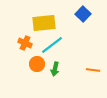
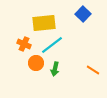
orange cross: moved 1 px left, 1 px down
orange circle: moved 1 px left, 1 px up
orange line: rotated 24 degrees clockwise
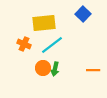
orange circle: moved 7 px right, 5 px down
orange line: rotated 32 degrees counterclockwise
